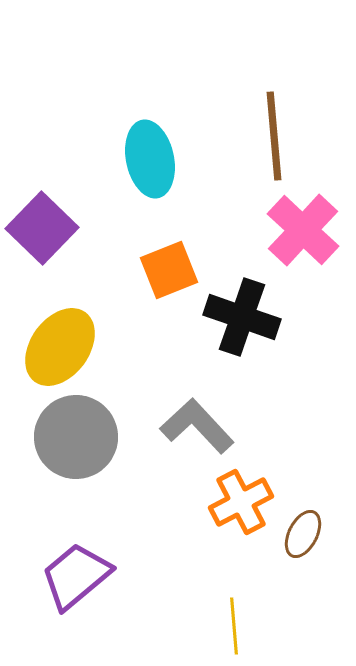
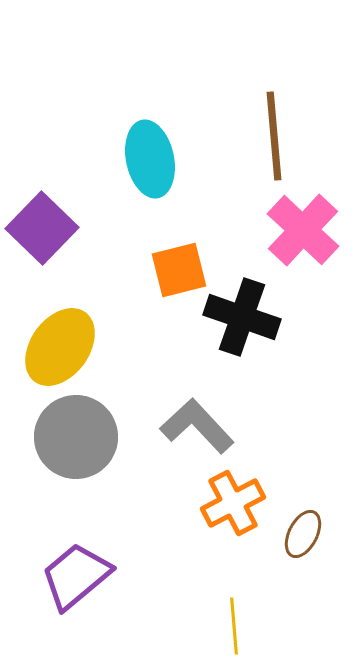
orange square: moved 10 px right; rotated 8 degrees clockwise
orange cross: moved 8 px left, 1 px down
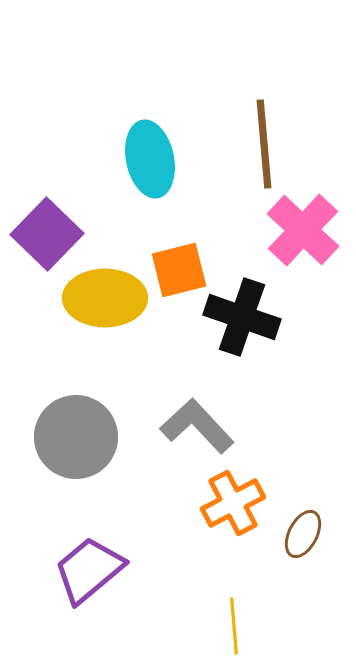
brown line: moved 10 px left, 8 px down
purple square: moved 5 px right, 6 px down
yellow ellipse: moved 45 px right, 49 px up; rotated 54 degrees clockwise
purple trapezoid: moved 13 px right, 6 px up
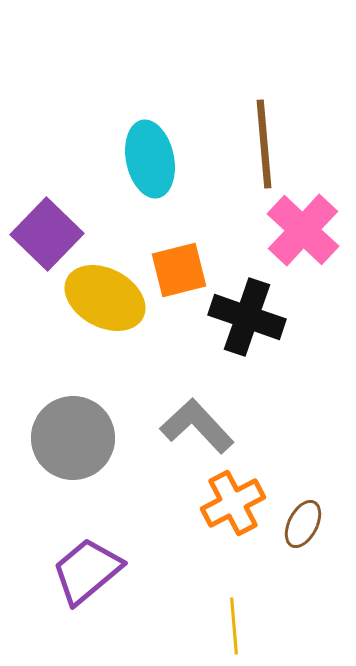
yellow ellipse: rotated 28 degrees clockwise
black cross: moved 5 px right
gray circle: moved 3 px left, 1 px down
brown ellipse: moved 10 px up
purple trapezoid: moved 2 px left, 1 px down
